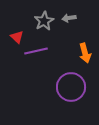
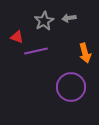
red triangle: rotated 24 degrees counterclockwise
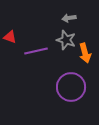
gray star: moved 22 px right, 19 px down; rotated 24 degrees counterclockwise
red triangle: moved 7 px left
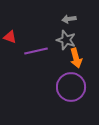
gray arrow: moved 1 px down
orange arrow: moved 9 px left, 5 px down
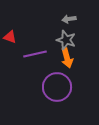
purple line: moved 1 px left, 3 px down
orange arrow: moved 9 px left
purple circle: moved 14 px left
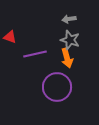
gray star: moved 4 px right
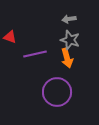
purple circle: moved 5 px down
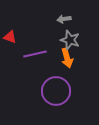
gray arrow: moved 5 px left
purple circle: moved 1 px left, 1 px up
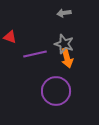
gray arrow: moved 6 px up
gray star: moved 6 px left, 4 px down
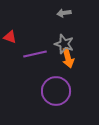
orange arrow: moved 1 px right
